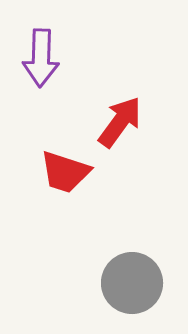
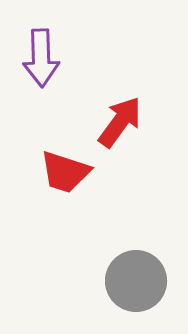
purple arrow: rotated 4 degrees counterclockwise
gray circle: moved 4 px right, 2 px up
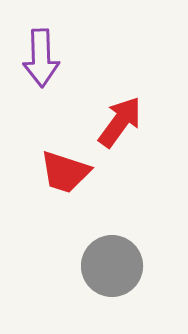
gray circle: moved 24 px left, 15 px up
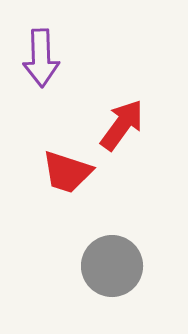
red arrow: moved 2 px right, 3 px down
red trapezoid: moved 2 px right
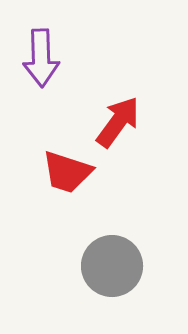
red arrow: moved 4 px left, 3 px up
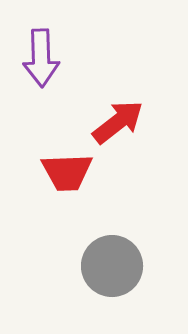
red arrow: rotated 16 degrees clockwise
red trapezoid: rotated 20 degrees counterclockwise
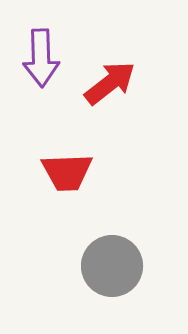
red arrow: moved 8 px left, 39 px up
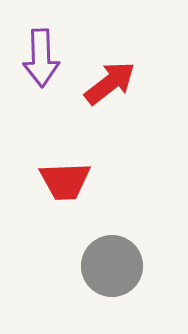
red trapezoid: moved 2 px left, 9 px down
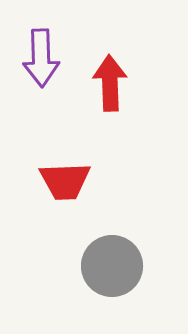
red arrow: rotated 54 degrees counterclockwise
